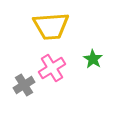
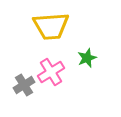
green star: moved 6 px left, 1 px up; rotated 18 degrees clockwise
pink cross: moved 1 px left, 4 px down
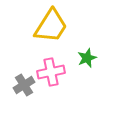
yellow trapezoid: rotated 54 degrees counterclockwise
pink cross: rotated 20 degrees clockwise
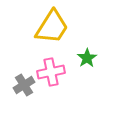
yellow trapezoid: moved 1 px right, 1 px down
green star: rotated 12 degrees counterclockwise
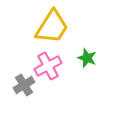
green star: rotated 18 degrees counterclockwise
pink cross: moved 3 px left, 6 px up; rotated 16 degrees counterclockwise
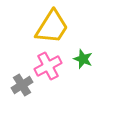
green star: moved 4 px left, 1 px down
gray cross: moved 2 px left
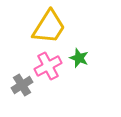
yellow trapezoid: moved 3 px left
green star: moved 4 px left, 1 px up
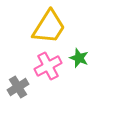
gray cross: moved 4 px left, 2 px down
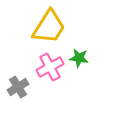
green star: rotated 12 degrees counterclockwise
pink cross: moved 2 px right, 1 px down
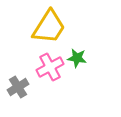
green star: moved 2 px left
